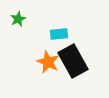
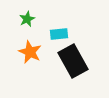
green star: moved 9 px right
orange star: moved 18 px left, 10 px up
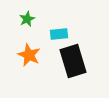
orange star: moved 1 px left, 3 px down
black rectangle: rotated 12 degrees clockwise
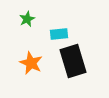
orange star: moved 2 px right, 8 px down
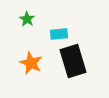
green star: rotated 14 degrees counterclockwise
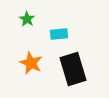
black rectangle: moved 8 px down
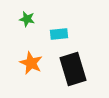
green star: rotated 21 degrees counterclockwise
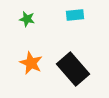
cyan rectangle: moved 16 px right, 19 px up
black rectangle: rotated 24 degrees counterclockwise
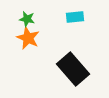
cyan rectangle: moved 2 px down
orange star: moved 3 px left, 25 px up
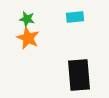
black rectangle: moved 6 px right, 6 px down; rotated 36 degrees clockwise
